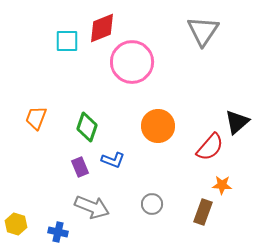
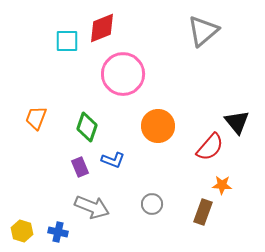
gray triangle: rotated 16 degrees clockwise
pink circle: moved 9 px left, 12 px down
black triangle: rotated 28 degrees counterclockwise
yellow hexagon: moved 6 px right, 7 px down
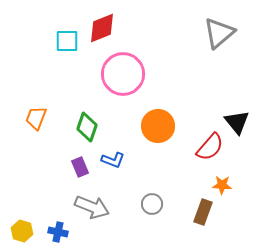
gray triangle: moved 16 px right, 2 px down
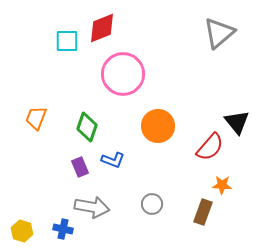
gray arrow: rotated 12 degrees counterclockwise
blue cross: moved 5 px right, 3 px up
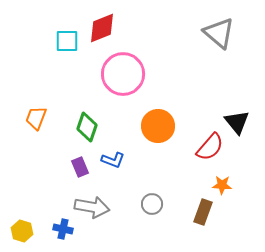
gray triangle: rotated 40 degrees counterclockwise
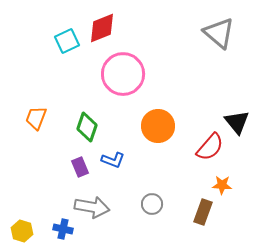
cyan square: rotated 25 degrees counterclockwise
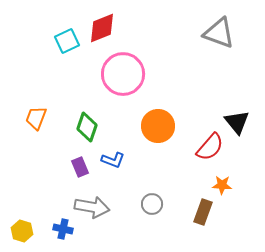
gray triangle: rotated 20 degrees counterclockwise
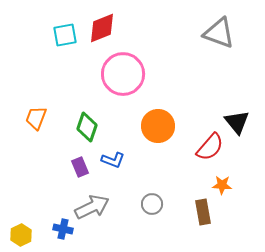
cyan square: moved 2 px left, 6 px up; rotated 15 degrees clockwise
gray arrow: rotated 36 degrees counterclockwise
brown rectangle: rotated 30 degrees counterclockwise
yellow hexagon: moved 1 px left, 4 px down; rotated 15 degrees clockwise
